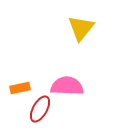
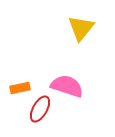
pink semicircle: rotated 16 degrees clockwise
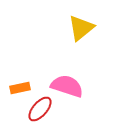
yellow triangle: rotated 12 degrees clockwise
red ellipse: rotated 12 degrees clockwise
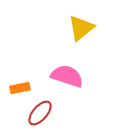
pink semicircle: moved 10 px up
red ellipse: moved 4 px down
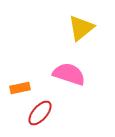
pink semicircle: moved 2 px right, 2 px up
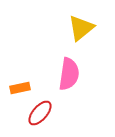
pink semicircle: rotated 80 degrees clockwise
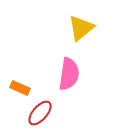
orange rectangle: rotated 36 degrees clockwise
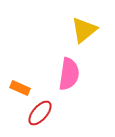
yellow triangle: moved 3 px right, 2 px down
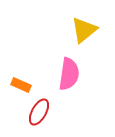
orange rectangle: moved 1 px right, 3 px up
red ellipse: moved 1 px left, 1 px up; rotated 12 degrees counterclockwise
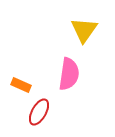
yellow triangle: rotated 16 degrees counterclockwise
